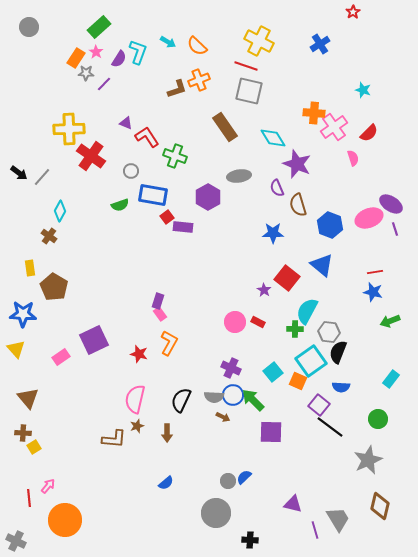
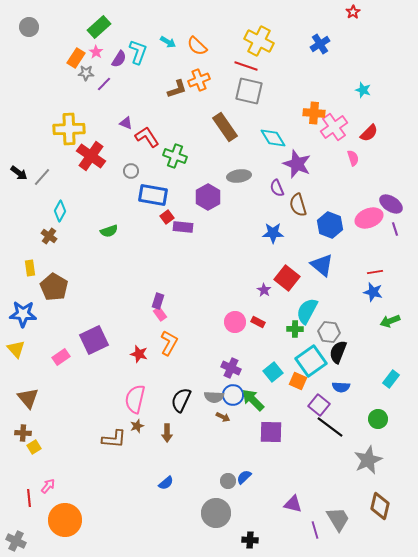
green semicircle at (120, 205): moved 11 px left, 26 px down
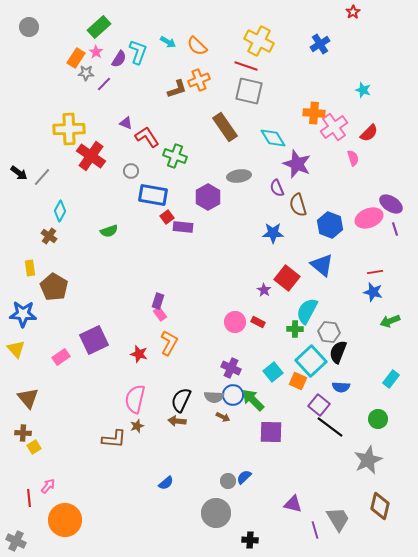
cyan square at (311, 361): rotated 8 degrees counterclockwise
brown arrow at (167, 433): moved 10 px right, 12 px up; rotated 96 degrees clockwise
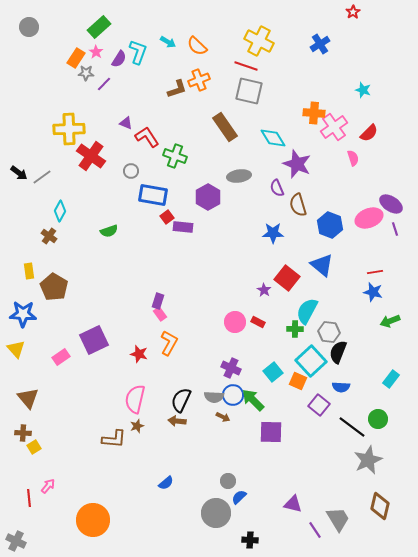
gray line at (42, 177): rotated 12 degrees clockwise
yellow rectangle at (30, 268): moved 1 px left, 3 px down
black line at (330, 427): moved 22 px right
blue semicircle at (244, 477): moved 5 px left, 20 px down
orange circle at (65, 520): moved 28 px right
purple line at (315, 530): rotated 18 degrees counterclockwise
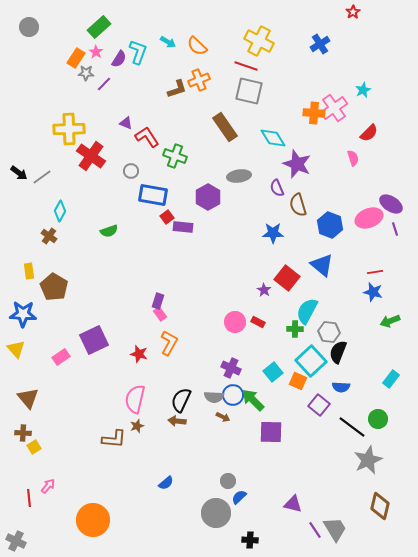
cyan star at (363, 90): rotated 28 degrees clockwise
pink cross at (334, 127): moved 19 px up
gray trapezoid at (338, 519): moved 3 px left, 10 px down
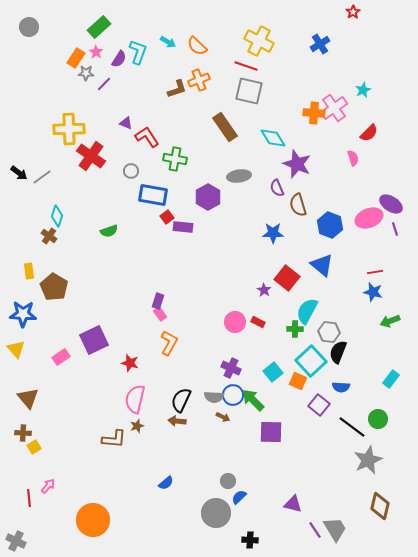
green cross at (175, 156): moved 3 px down; rotated 10 degrees counterclockwise
cyan diamond at (60, 211): moved 3 px left, 5 px down; rotated 10 degrees counterclockwise
red star at (139, 354): moved 9 px left, 9 px down
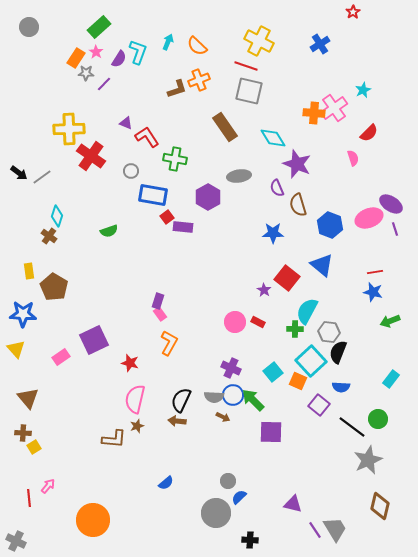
cyan arrow at (168, 42): rotated 98 degrees counterclockwise
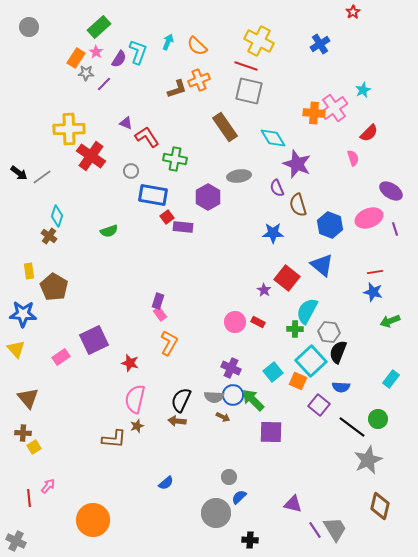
purple ellipse at (391, 204): moved 13 px up
gray circle at (228, 481): moved 1 px right, 4 px up
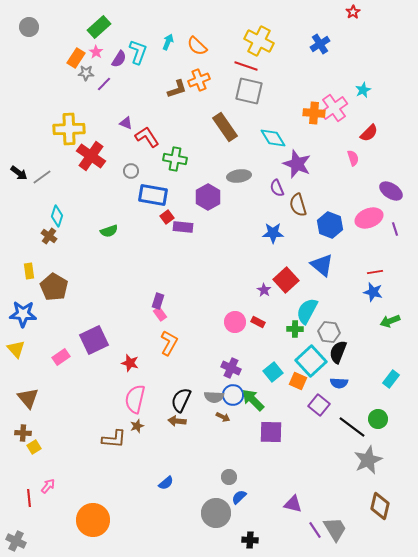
red square at (287, 278): moved 1 px left, 2 px down; rotated 10 degrees clockwise
blue semicircle at (341, 387): moved 2 px left, 4 px up
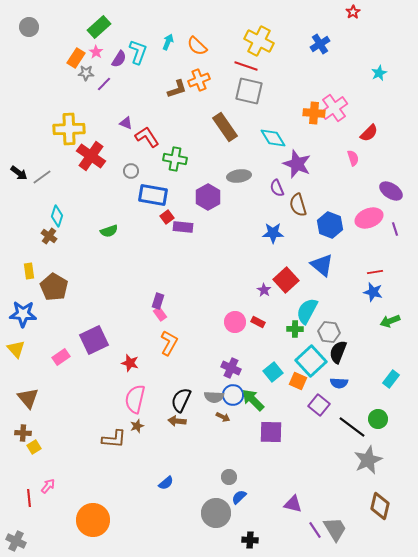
cyan star at (363, 90): moved 16 px right, 17 px up
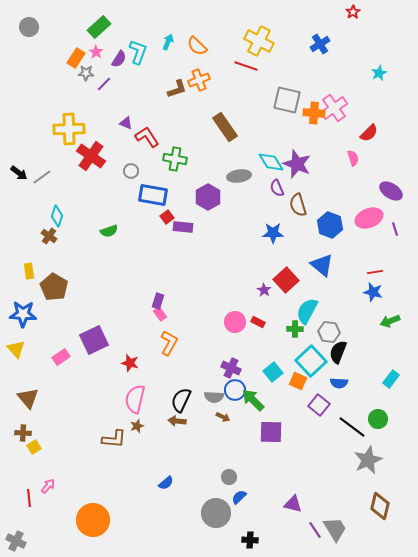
gray square at (249, 91): moved 38 px right, 9 px down
cyan diamond at (273, 138): moved 2 px left, 24 px down
blue circle at (233, 395): moved 2 px right, 5 px up
